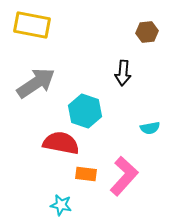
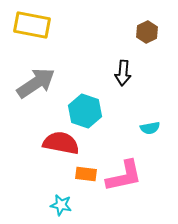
brown hexagon: rotated 20 degrees counterclockwise
pink L-shape: rotated 36 degrees clockwise
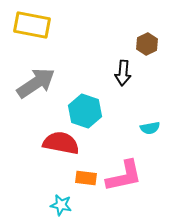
brown hexagon: moved 12 px down
orange rectangle: moved 4 px down
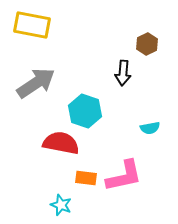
cyan star: rotated 10 degrees clockwise
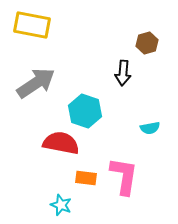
brown hexagon: moved 1 px up; rotated 10 degrees clockwise
pink L-shape: rotated 69 degrees counterclockwise
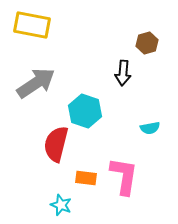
red semicircle: moved 5 px left, 1 px down; rotated 87 degrees counterclockwise
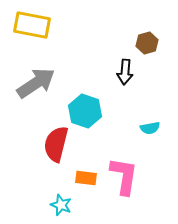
black arrow: moved 2 px right, 1 px up
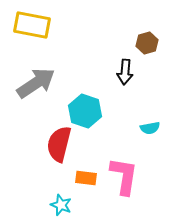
red semicircle: moved 3 px right
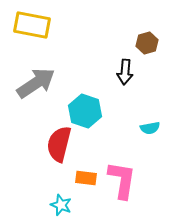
pink L-shape: moved 2 px left, 4 px down
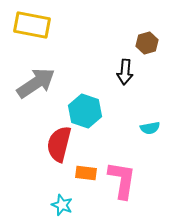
orange rectangle: moved 5 px up
cyan star: moved 1 px right
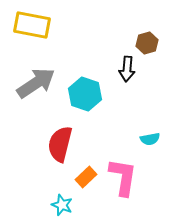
black arrow: moved 2 px right, 3 px up
cyan hexagon: moved 17 px up
cyan semicircle: moved 11 px down
red semicircle: moved 1 px right
orange rectangle: moved 4 px down; rotated 50 degrees counterclockwise
pink L-shape: moved 1 px right, 3 px up
